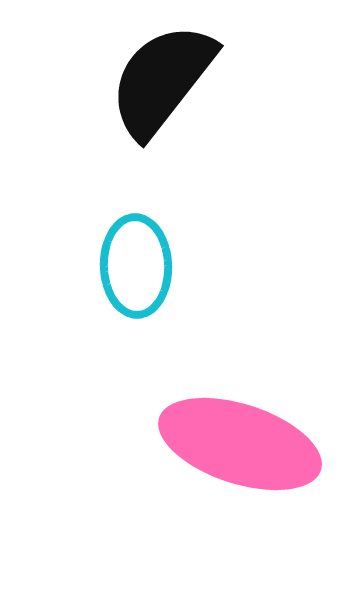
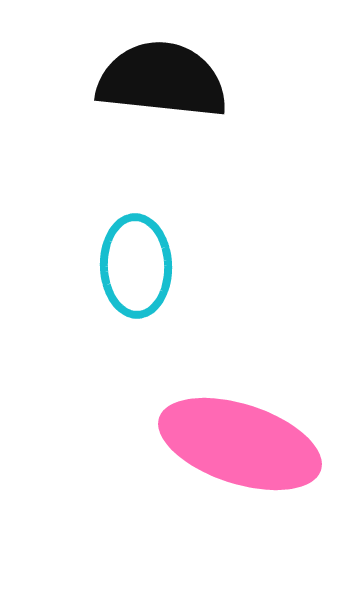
black semicircle: rotated 58 degrees clockwise
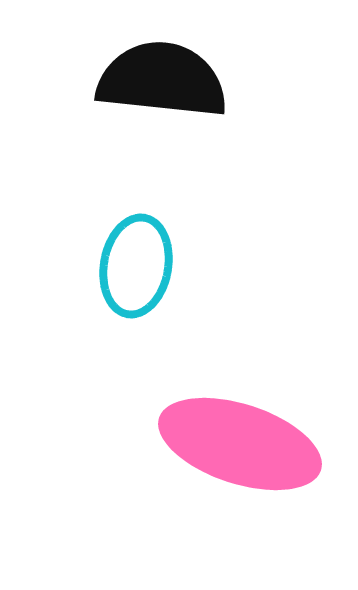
cyan ellipse: rotated 12 degrees clockwise
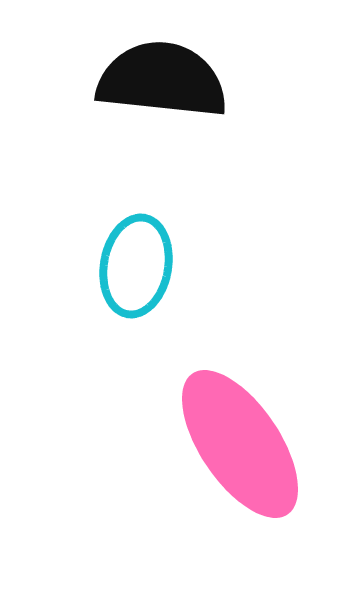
pink ellipse: rotated 38 degrees clockwise
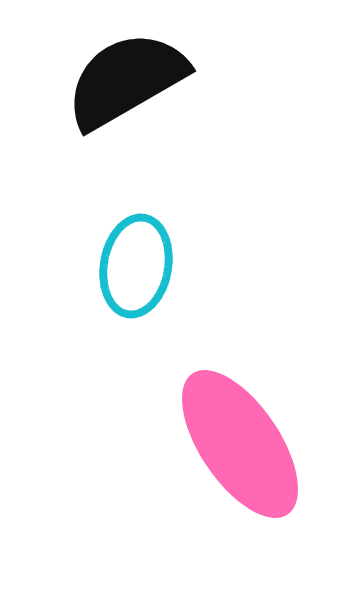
black semicircle: moved 36 px left; rotated 36 degrees counterclockwise
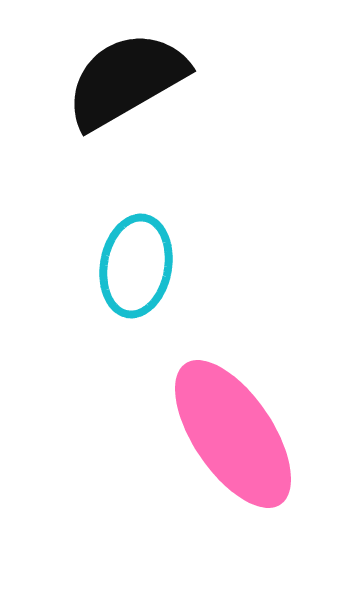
pink ellipse: moved 7 px left, 10 px up
